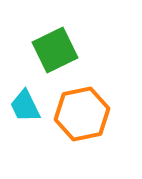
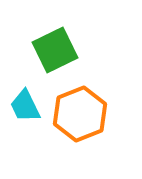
orange hexagon: moved 2 px left; rotated 10 degrees counterclockwise
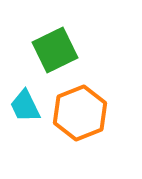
orange hexagon: moved 1 px up
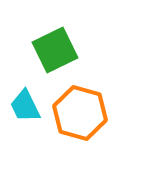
orange hexagon: rotated 22 degrees counterclockwise
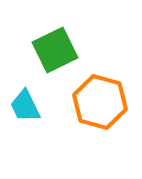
orange hexagon: moved 20 px right, 11 px up
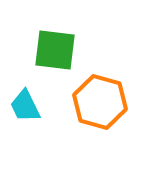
green square: rotated 33 degrees clockwise
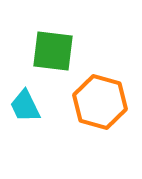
green square: moved 2 px left, 1 px down
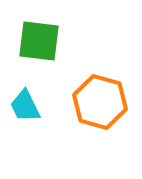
green square: moved 14 px left, 10 px up
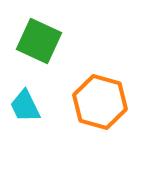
green square: rotated 18 degrees clockwise
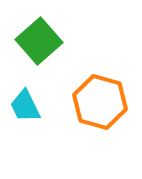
green square: rotated 24 degrees clockwise
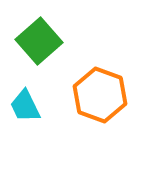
orange hexagon: moved 7 px up; rotated 4 degrees clockwise
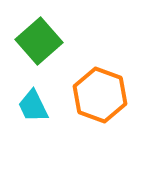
cyan trapezoid: moved 8 px right
